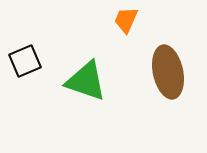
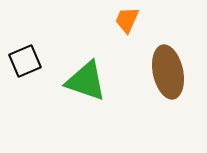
orange trapezoid: moved 1 px right
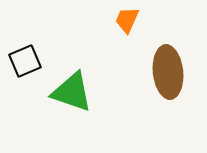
brown ellipse: rotated 6 degrees clockwise
green triangle: moved 14 px left, 11 px down
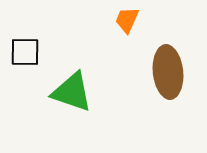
black square: moved 9 px up; rotated 24 degrees clockwise
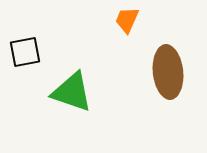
black square: rotated 12 degrees counterclockwise
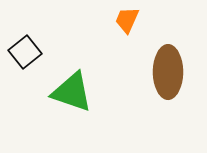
black square: rotated 28 degrees counterclockwise
brown ellipse: rotated 6 degrees clockwise
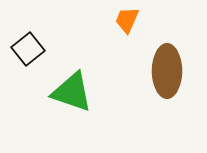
black square: moved 3 px right, 3 px up
brown ellipse: moved 1 px left, 1 px up
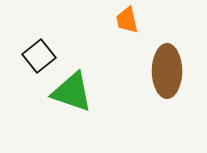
orange trapezoid: rotated 36 degrees counterclockwise
black square: moved 11 px right, 7 px down
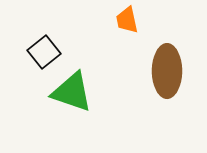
black square: moved 5 px right, 4 px up
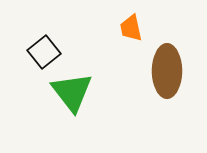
orange trapezoid: moved 4 px right, 8 px down
green triangle: rotated 33 degrees clockwise
